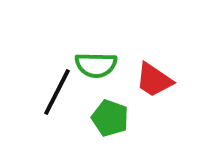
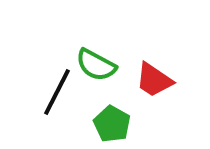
green semicircle: rotated 27 degrees clockwise
green pentagon: moved 2 px right, 6 px down; rotated 9 degrees clockwise
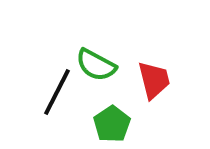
red trapezoid: rotated 138 degrees counterclockwise
green pentagon: rotated 9 degrees clockwise
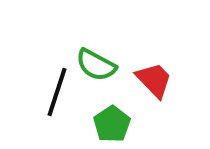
red trapezoid: rotated 30 degrees counterclockwise
black line: rotated 9 degrees counterclockwise
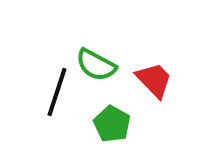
green pentagon: rotated 9 degrees counterclockwise
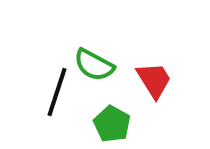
green semicircle: moved 2 px left
red trapezoid: rotated 12 degrees clockwise
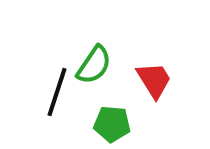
green semicircle: rotated 84 degrees counterclockwise
green pentagon: rotated 24 degrees counterclockwise
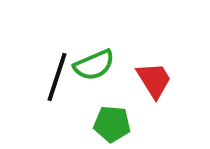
green semicircle: rotated 33 degrees clockwise
black line: moved 15 px up
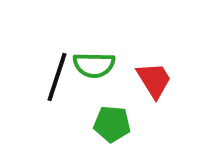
green semicircle: rotated 24 degrees clockwise
